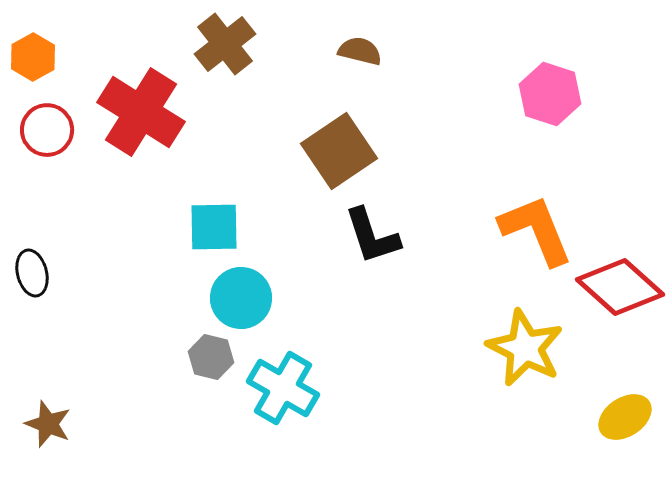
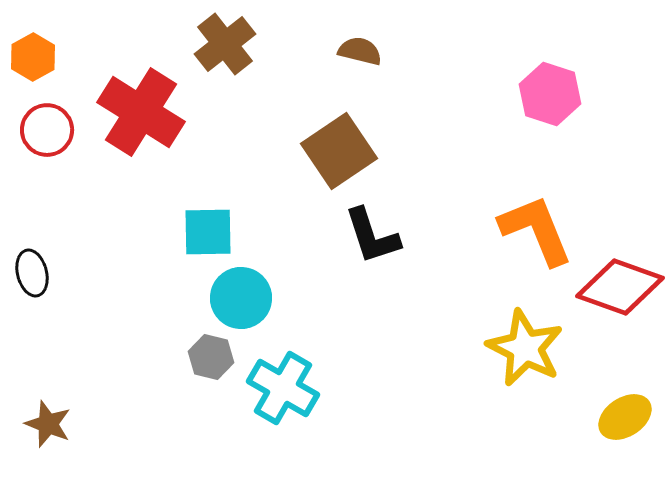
cyan square: moved 6 px left, 5 px down
red diamond: rotated 22 degrees counterclockwise
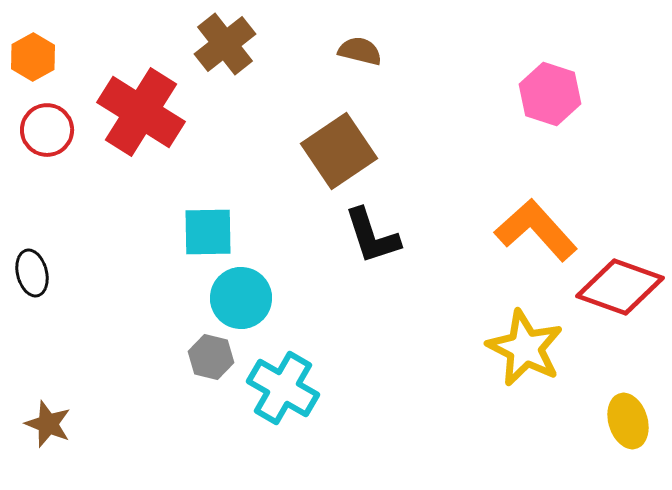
orange L-shape: rotated 20 degrees counterclockwise
yellow ellipse: moved 3 px right, 4 px down; rotated 74 degrees counterclockwise
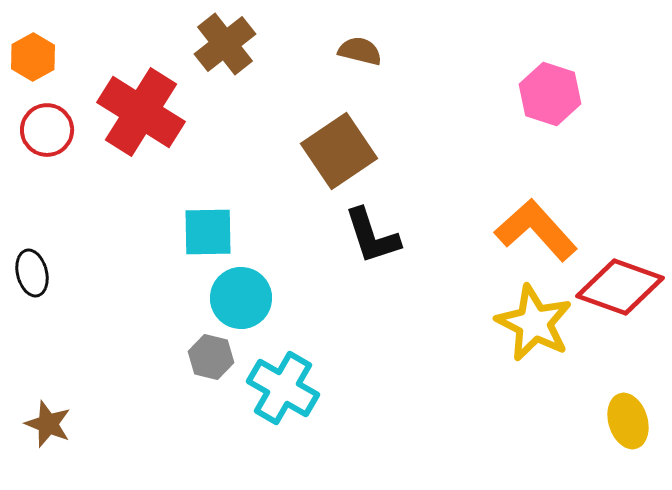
yellow star: moved 9 px right, 25 px up
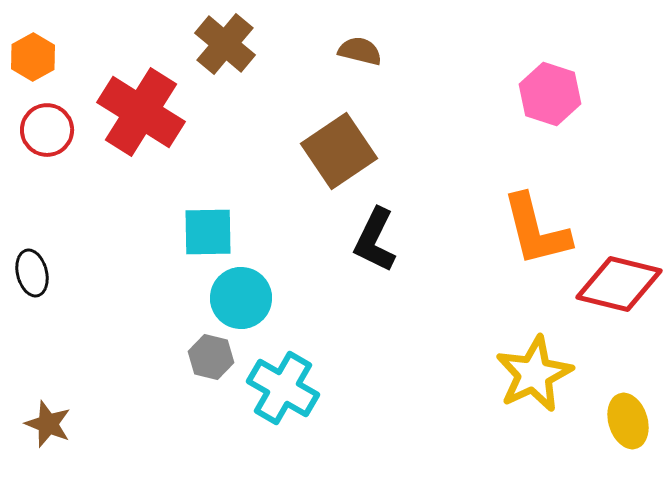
brown cross: rotated 12 degrees counterclockwise
orange L-shape: rotated 152 degrees counterclockwise
black L-shape: moved 3 px right, 4 px down; rotated 44 degrees clockwise
red diamond: moved 1 px left, 3 px up; rotated 6 degrees counterclockwise
yellow star: moved 51 px down; rotated 20 degrees clockwise
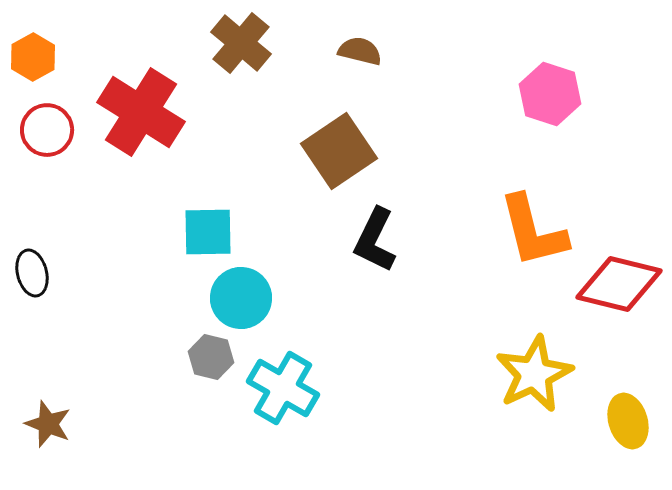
brown cross: moved 16 px right, 1 px up
orange L-shape: moved 3 px left, 1 px down
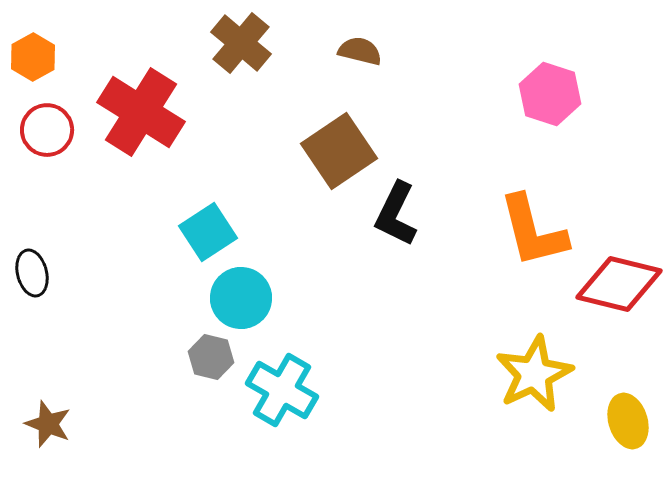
cyan square: rotated 32 degrees counterclockwise
black L-shape: moved 21 px right, 26 px up
cyan cross: moved 1 px left, 2 px down
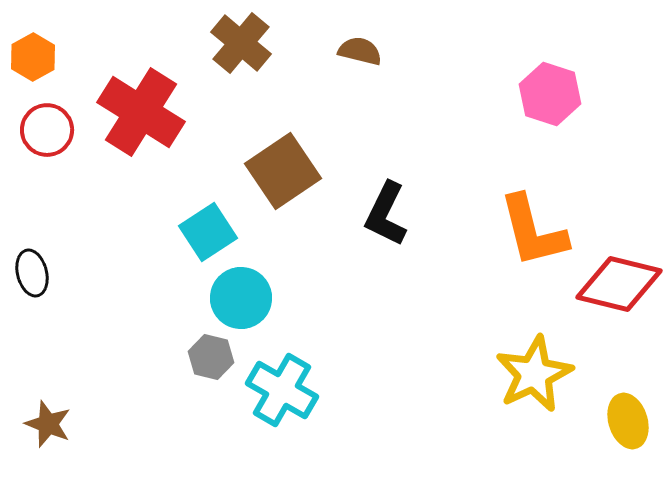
brown square: moved 56 px left, 20 px down
black L-shape: moved 10 px left
